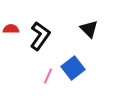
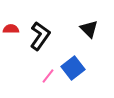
pink line: rotated 14 degrees clockwise
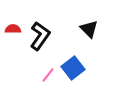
red semicircle: moved 2 px right
pink line: moved 1 px up
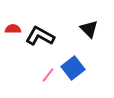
black L-shape: rotated 96 degrees counterclockwise
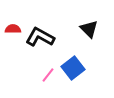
black L-shape: moved 1 px down
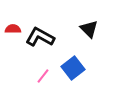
pink line: moved 5 px left, 1 px down
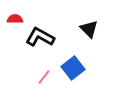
red semicircle: moved 2 px right, 10 px up
pink line: moved 1 px right, 1 px down
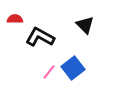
black triangle: moved 4 px left, 4 px up
pink line: moved 5 px right, 5 px up
